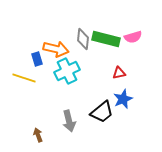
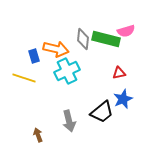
pink semicircle: moved 7 px left, 6 px up
blue rectangle: moved 3 px left, 3 px up
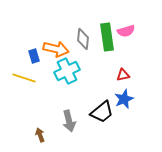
green rectangle: moved 1 px right, 2 px up; rotated 68 degrees clockwise
red triangle: moved 4 px right, 2 px down
blue star: moved 1 px right
brown arrow: moved 2 px right
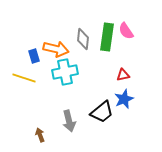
pink semicircle: rotated 72 degrees clockwise
green rectangle: rotated 16 degrees clockwise
cyan cross: moved 2 px left, 1 px down; rotated 15 degrees clockwise
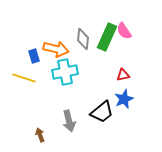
pink semicircle: moved 2 px left
green rectangle: rotated 16 degrees clockwise
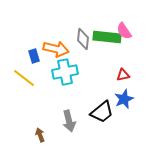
green rectangle: rotated 72 degrees clockwise
yellow line: rotated 20 degrees clockwise
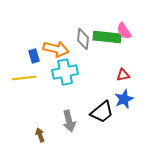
yellow line: rotated 45 degrees counterclockwise
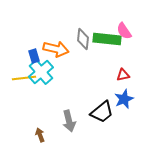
green rectangle: moved 2 px down
cyan cross: moved 24 px left; rotated 30 degrees counterclockwise
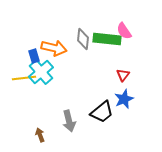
orange arrow: moved 2 px left, 1 px up
red triangle: rotated 40 degrees counterclockwise
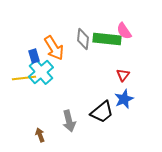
orange arrow: rotated 45 degrees clockwise
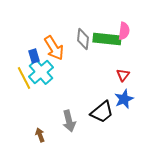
pink semicircle: rotated 138 degrees counterclockwise
yellow line: rotated 70 degrees clockwise
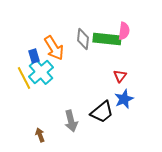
red triangle: moved 3 px left, 1 px down
gray arrow: moved 2 px right
